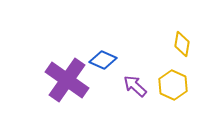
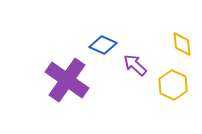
yellow diamond: rotated 15 degrees counterclockwise
blue diamond: moved 15 px up
purple arrow: moved 21 px up
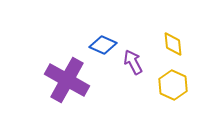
yellow diamond: moved 9 px left
purple arrow: moved 2 px left, 3 px up; rotated 20 degrees clockwise
purple cross: rotated 6 degrees counterclockwise
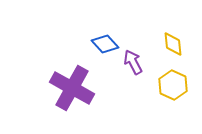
blue diamond: moved 2 px right, 1 px up; rotated 24 degrees clockwise
purple cross: moved 5 px right, 8 px down
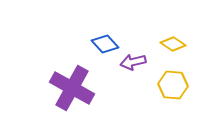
yellow diamond: rotated 50 degrees counterclockwise
purple arrow: rotated 75 degrees counterclockwise
yellow hexagon: rotated 20 degrees counterclockwise
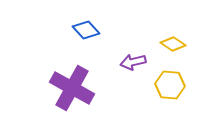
blue diamond: moved 19 px left, 14 px up
yellow hexagon: moved 3 px left
